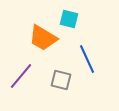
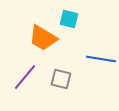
blue line: moved 14 px right; rotated 56 degrees counterclockwise
purple line: moved 4 px right, 1 px down
gray square: moved 1 px up
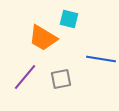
gray square: rotated 25 degrees counterclockwise
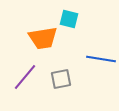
orange trapezoid: rotated 40 degrees counterclockwise
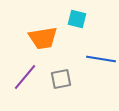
cyan square: moved 8 px right
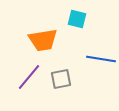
orange trapezoid: moved 2 px down
purple line: moved 4 px right
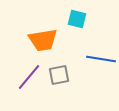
gray square: moved 2 px left, 4 px up
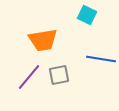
cyan square: moved 10 px right, 4 px up; rotated 12 degrees clockwise
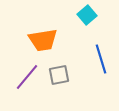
cyan square: rotated 24 degrees clockwise
blue line: rotated 64 degrees clockwise
purple line: moved 2 px left
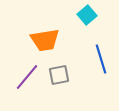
orange trapezoid: moved 2 px right
